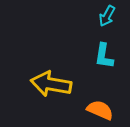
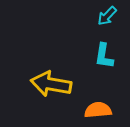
cyan arrow: rotated 15 degrees clockwise
orange semicircle: moved 2 px left; rotated 28 degrees counterclockwise
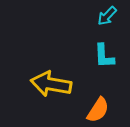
cyan L-shape: rotated 12 degrees counterclockwise
orange semicircle: rotated 128 degrees clockwise
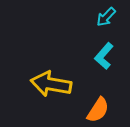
cyan arrow: moved 1 px left, 1 px down
cyan L-shape: rotated 44 degrees clockwise
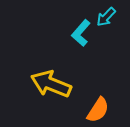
cyan L-shape: moved 23 px left, 23 px up
yellow arrow: rotated 12 degrees clockwise
